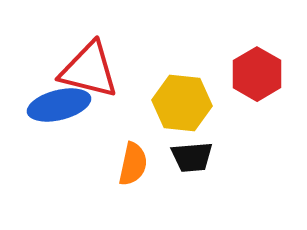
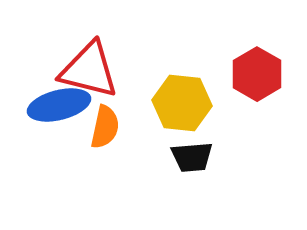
orange semicircle: moved 28 px left, 37 px up
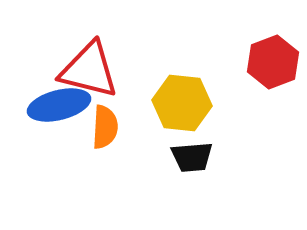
red hexagon: moved 16 px right, 12 px up; rotated 9 degrees clockwise
orange semicircle: rotated 9 degrees counterclockwise
